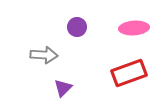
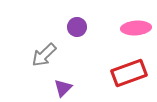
pink ellipse: moved 2 px right
gray arrow: rotated 132 degrees clockwise
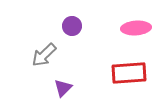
purple circle: moved 5 px left, 1 px up
red rectangle: rotated 16 degrees clockwise
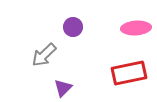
purple circle: moved 1 px right, 1 px down
red rectangle: rotated 8 degrees counterclockwise
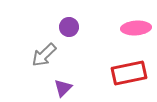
purple circle: moved 4 px left
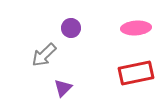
purple circle: moved 2 px right, 1 px down
red rectangle: moved 7 px right
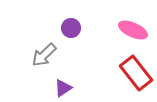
pink ellipse: moved 3 px left, 2 px down; rotated 28 degrees clockwise
red rectangle: rotated 64 degrees clockwise
purple triangle: rotated 12 degrees clockwise
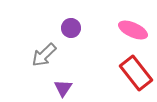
purple triangle: rotated 24 degrees counterclockwise
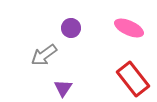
pink ellipse: moved 4 px left, 2 px up
gray arrow: rotated 8 degrees clockwise
red rectangle: moved 3 px left, 6 px down
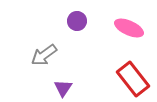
purple circle: moved 6 px right, 7 px up
